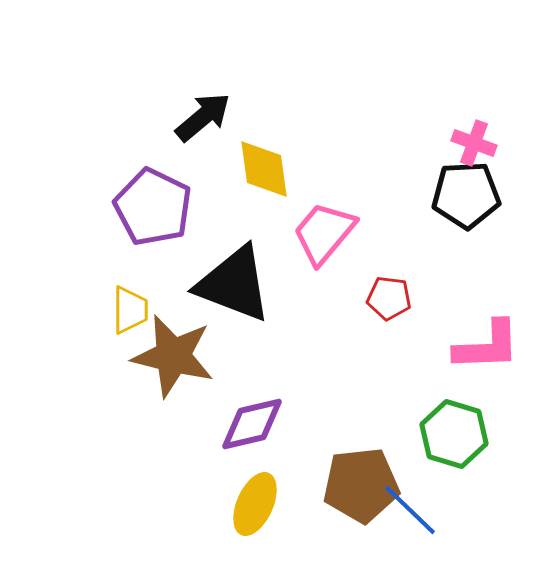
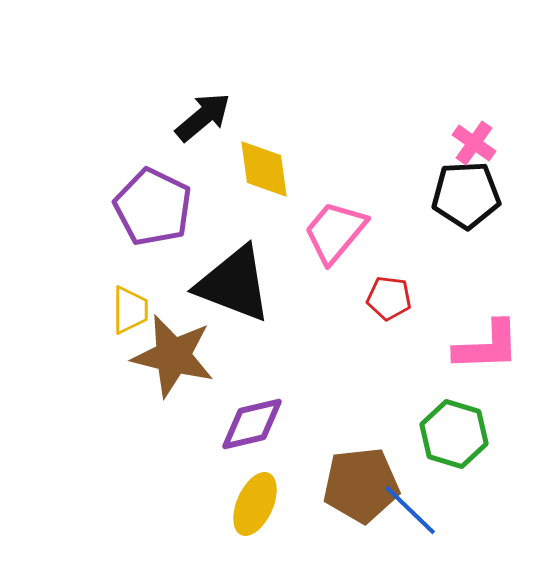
pink cross: rotated 15 degrees clockwise
pink trapezoid: moved 11 px right, 1 px up
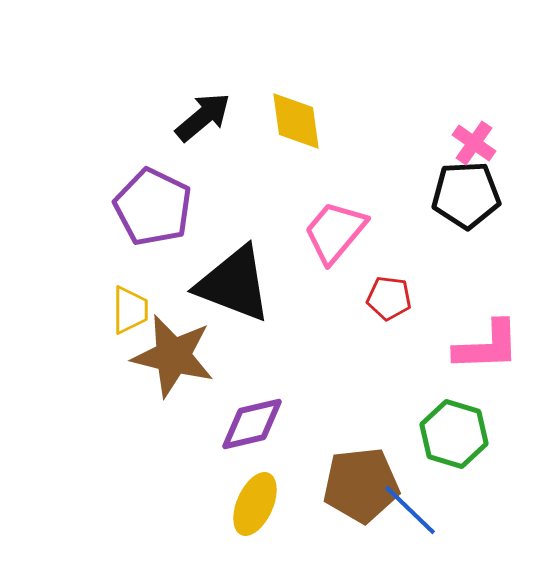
yellow diamond: moved 32 px right, 48 px up
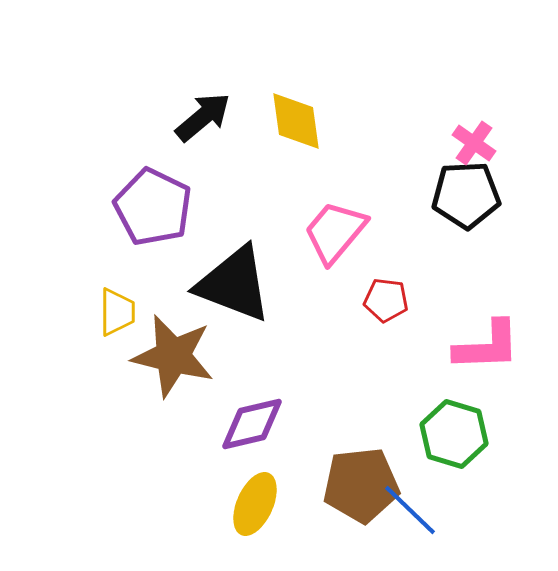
red pentagon: moved 3 px left, 2 px down
yellow trapezoid: moved 13 px left, 2 px down
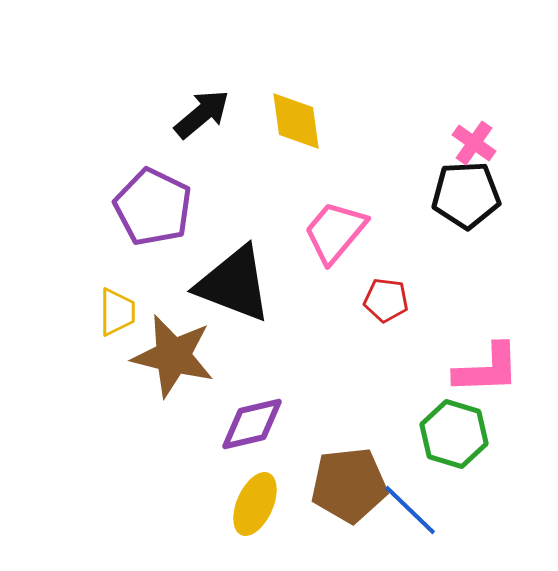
black arrow: moved 1 px left, 3 px up
pink L-shape: moved 23 px down
brown pentagon: moved 12 px left
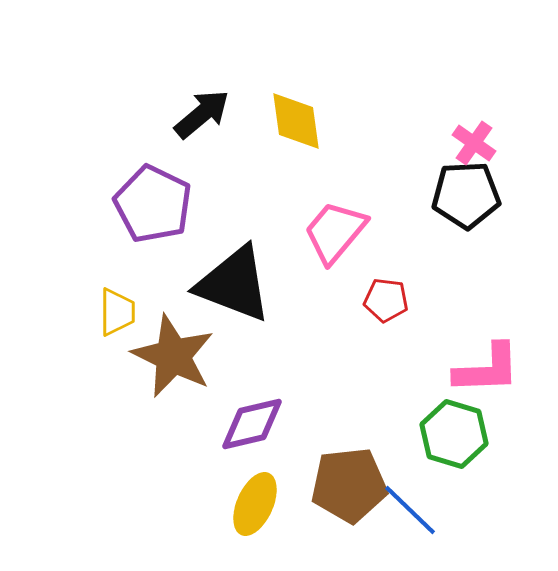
purple pentagon: moved 3 px up
brown star: rotated 12 degrees clockwise
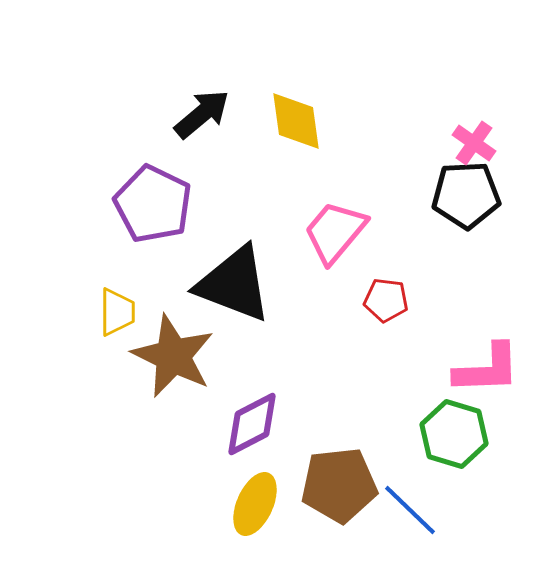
purple diamond: rotated 14 degrees counterclockwise
brown pentagon: moved 10 px left
